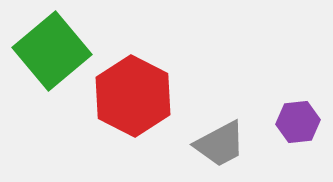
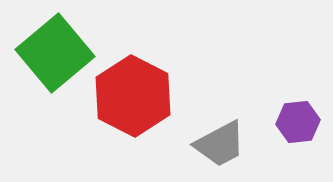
green square: moved 3 px right, 2 px down
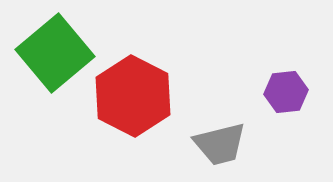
purple hexagon: moved 12 px left, 30 px up
gray trapezoid: rotated 14 degrees clockwise
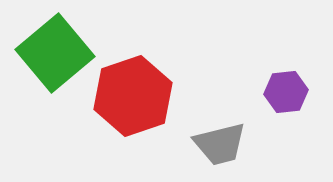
red hexagon: rotated 14 degrees clockwise
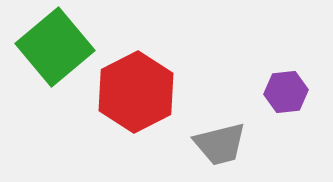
green square: moved 6 px up
red hexagon: moved 3 px right, 4 px up; rotated 8 degrees counterclockwise
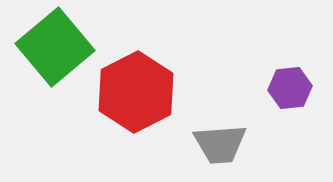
purple hexagon: moved 4 px right, 4 px up
gray trapezoid: rotated 10 degrees clockwise
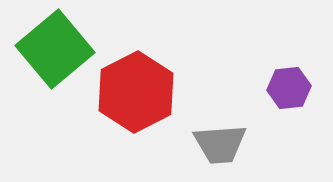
green square: moved 2 px down
purple hexagon: moved 1 px left
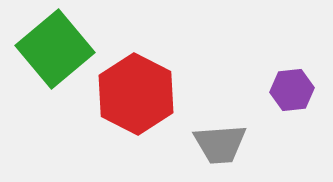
purple hexagon: moved 3 px right, 2 px down
red hexagon: moved 2 px down; rotated 6 degrees counterclockwise
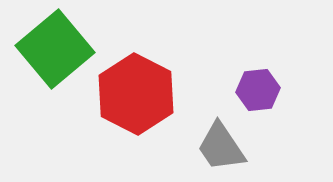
purple hexagon: moved 34 px left
gray trapezoid: moved 1 px right, 3 px down; rotated 60 degrees clockwise
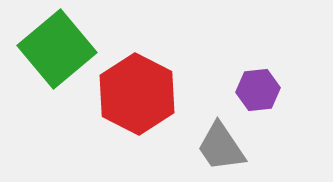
green square: moved 2 px right
red hexagon: moved 1 px right
